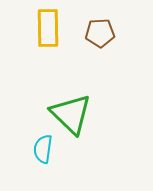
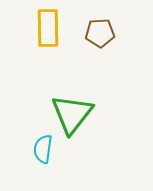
green triangle: moved 1 px right; rotated 24 degrees clockwise
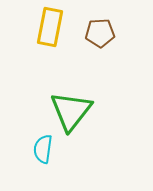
yellow rectangle: moved 2 px right, 1 px up; rotated 12 degrees clockwise
green triangle: moved 1 px left, 3 px up
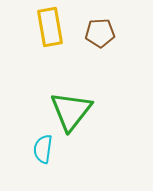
yellow rectangle: rotated 21 degrees counterclockwise
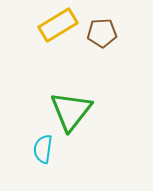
yellow rectangle: moved 8 px right, 2 px up; rotated 69 degrees clockwise
brown pentagon: moved 2 px right
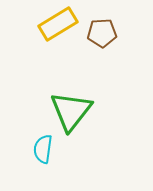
yellow rectangle: moved 1 px up
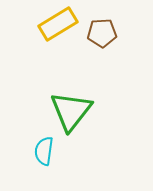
cyan semicircle: moved 1 px right, 2 px down
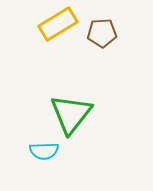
green triangle: moved 3 px down
cyan semicircle: rotated 100 degrees counterclockwise
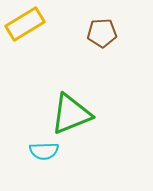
yellow rectangle: moved 33 px left
green triangle: rotated 30 degrees clockwise
